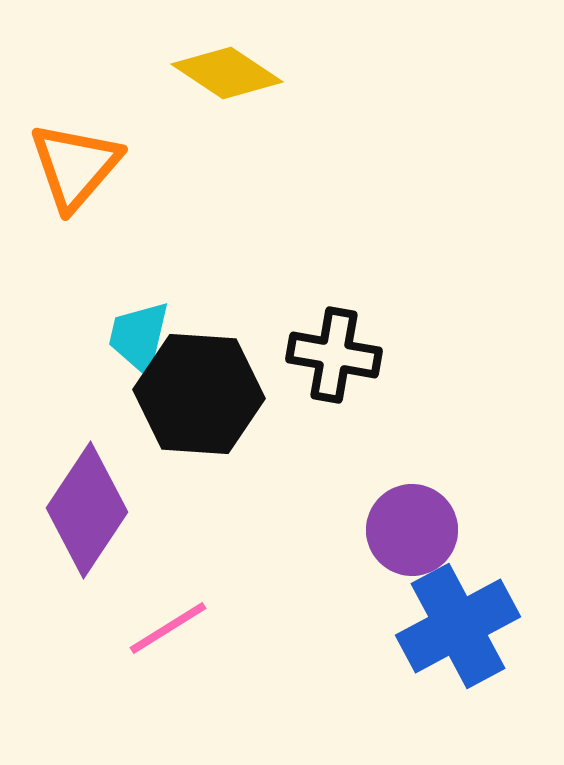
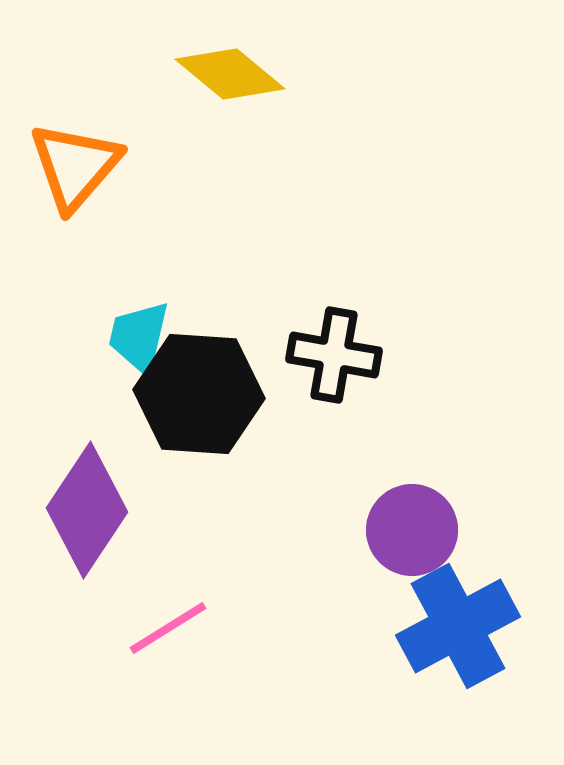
yellow diamond: moved 3 px right, 1 px down; rotated 6 degrees clockwise
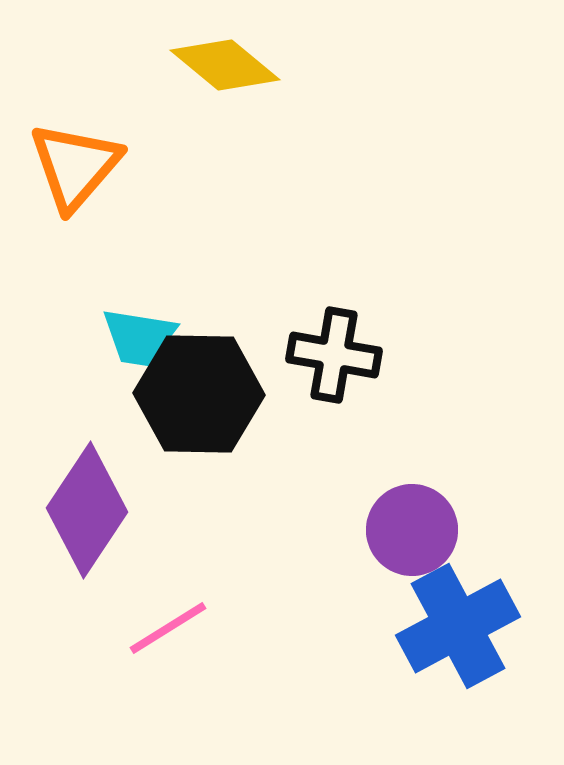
yellow diamond: moved 5 px left, 9 px up
cyan trapezoid: rotated 94 degrees counterclockwise
black hexagon: rotated 3 degrees counterclockwise
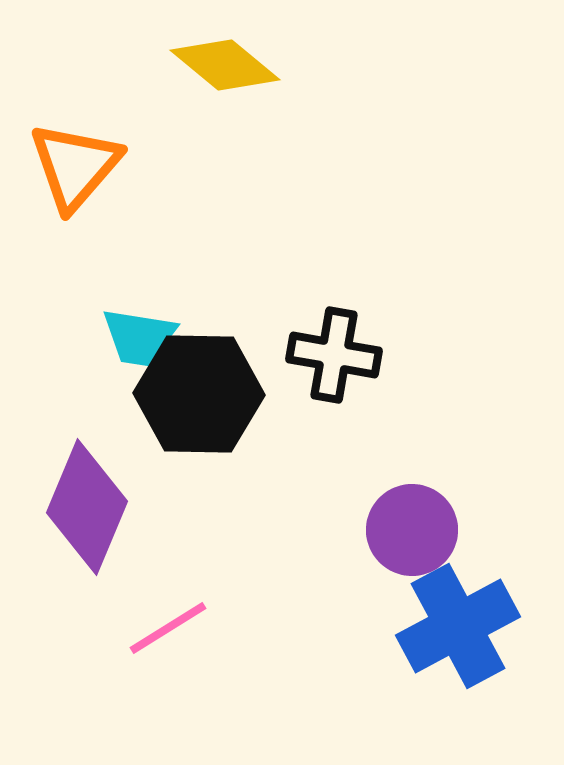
purple diamond: moved 3 px up; rotated 11 degrees counterclockwise
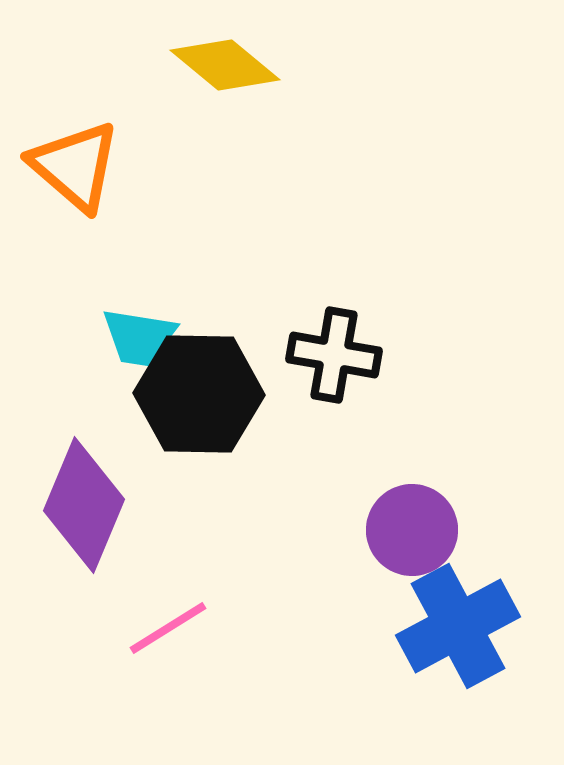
orange triangle: rotated 30 degrees counterclockwise
purple diamond: moved 3 px left, 2 px up
